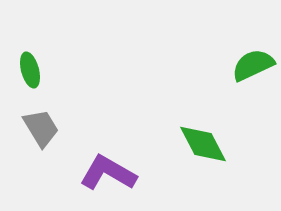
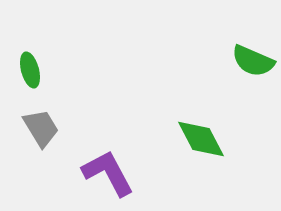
green semicircle: moved 4 px up; rotated 132 degrees counterclockwise
green diamond: moved 2 px left, 5 px up
purple L-shape: rotated 32 degrees clockwise
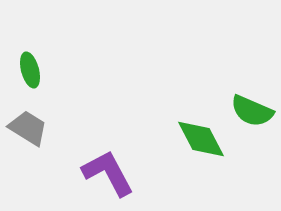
green semicircle: moved 1 px left, 50 px down
gray trapezoid: moved 13 px left; rotated 27 degrees counterclockwise
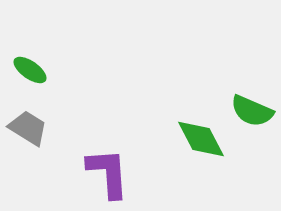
green ellipse: rotated 40 degrees counterclockwise
purple L-shape: rotated 24 degrees clockwise
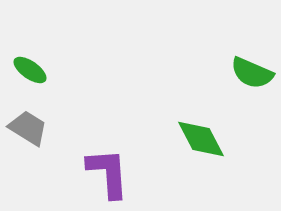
green semicircle: moved 38 px up
